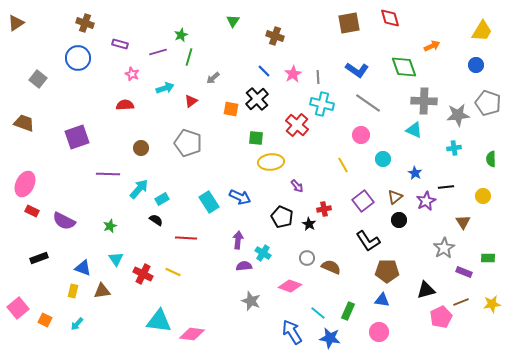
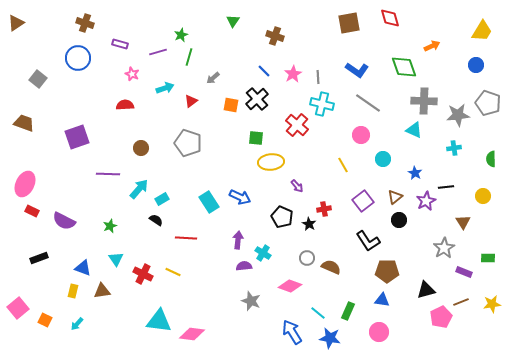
orange square at (231, 109): moved 4 px up
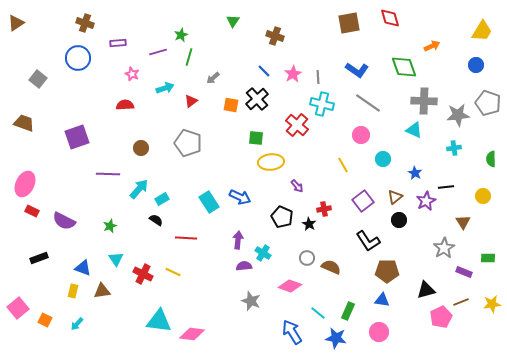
purple rectangle at (120, 44): moved 2 px left, 1 px up; rotated 21 degrees counterclockwise
blue star at (330, 338): moved 6 px right
